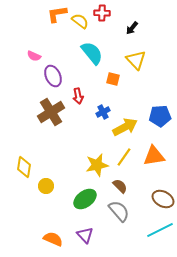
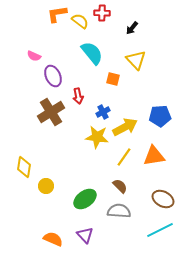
yellow star: moved 28 px up; rotated 20 degrees clockwise
gray semicircle: rotated 45 degrees counterclockwise
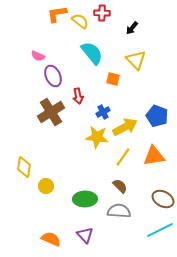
pink semicircle: moved 4 px right
blue pentagon: moved 3 px left; rotated 25 degrees clockwise
yellow line: moved 1 px left
green ellipse: rotated 35 degrees clockwise
orange semicircle: moved 2 px left
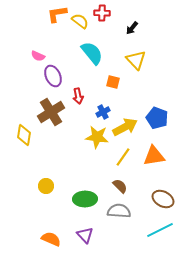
orange square: moved 3 px down
blue pentagon: moved 2 px down
yellow diamond: moved 32 px up
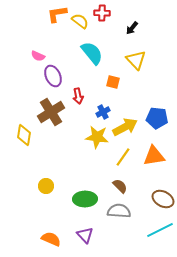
blue pentagon: rotated 15 degrees counterclockwise
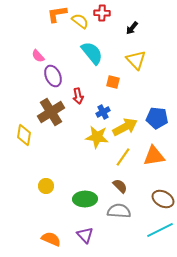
pink semicircle: rotated 24 degrees clockwise
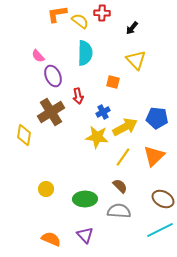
cyan semicircle: moved 7 px left; rotated 40 degrees clockwise
orange triangle: rotated 35 degrees counterclockwise
yellow circle: moved 3 px down
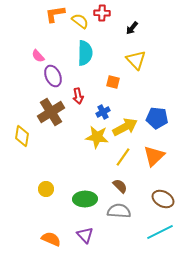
orange L-shape: moved 2 px left
yellow diamond: moved 2 px left, 1 px down
cyan line: moved 2 px down
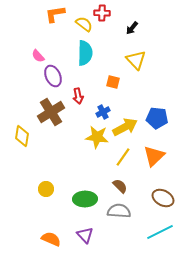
yellow semicircle: moved 4 px right, 3 px down
brown ellipse: moved 1 px up
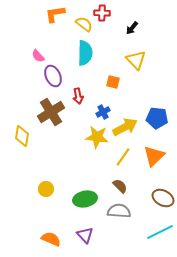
green ellipse: rotated 10 degrees counterclockwise
